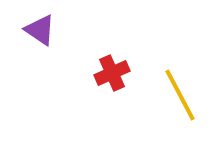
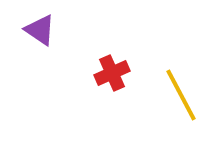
yellow line: moved 1 px right
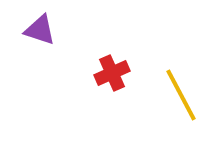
purple triangle: rotated 16 degrees counterclockwise
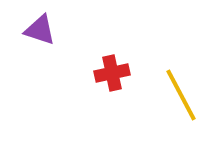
red cross: rotated 12 degrees clockwise
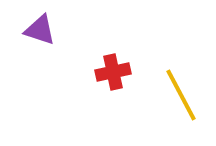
red cross: moved 1 px right, 1 px up
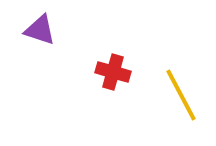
red cross: rotated 28 degrees clockwise
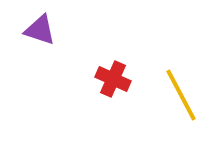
red cross: moved 7 px down; rotated 8 degrees clockwise
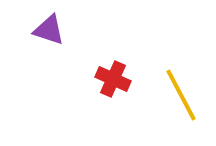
purple triangle: moved 9 px right
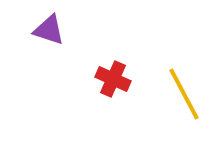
yellow line: moved 3 px right, 1 px up
